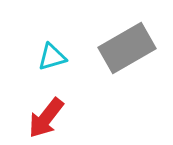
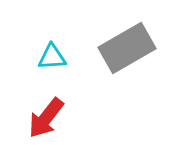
cyan triangle: rotated 12 degrees clockwise
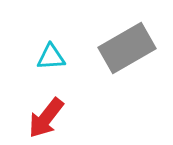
cyan triangle: moved 1 px left
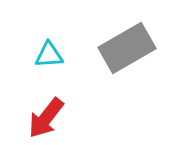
cyan triangle: moved 2 px left, 2 px up
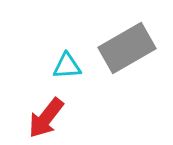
cyan triangle: moved 18 px right, 11 px down
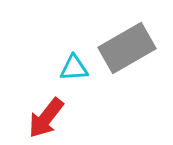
cyan triangle: moved 7 px right, 2 px down
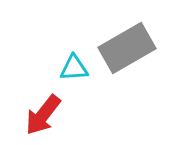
red arrow: moved 3 px left, 3 px up
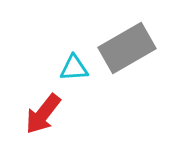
red arrow: moved 1 px up
